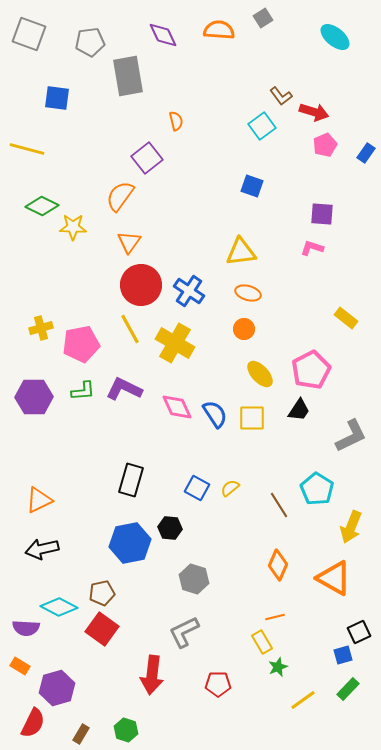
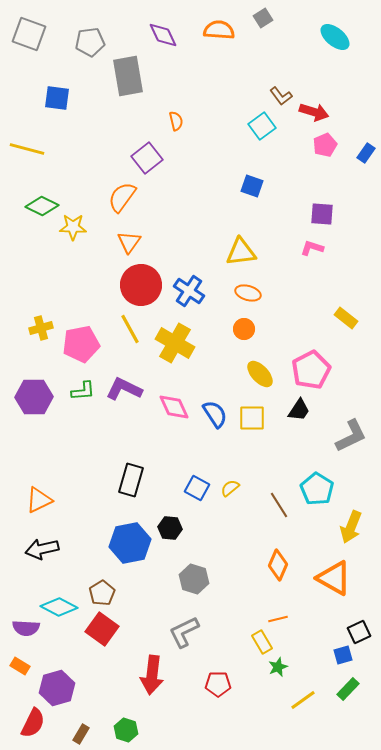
orange semicircle at (120, 196): moved 2 px right, 1 px down
pink diamond at (177, 407): moved 3 px left
brown pentagon at (102, 593): rotated 20 degrees counterclockwise
orange line at (275, 617): moved 3 px right, 2 px down
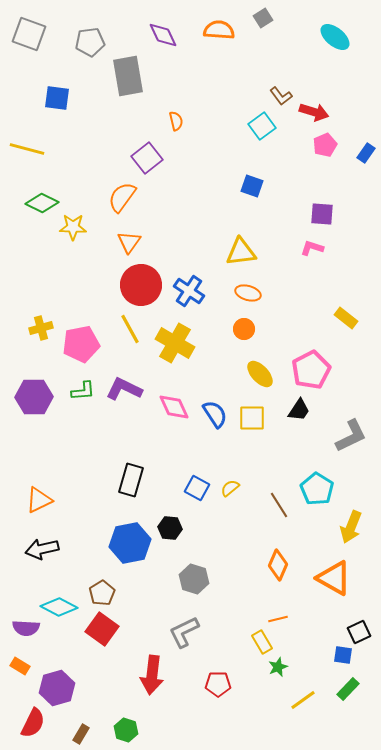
green diamond at (42, 206): moved 3 px up
blue square at (343, 655): rotated 24 degrees clockwise
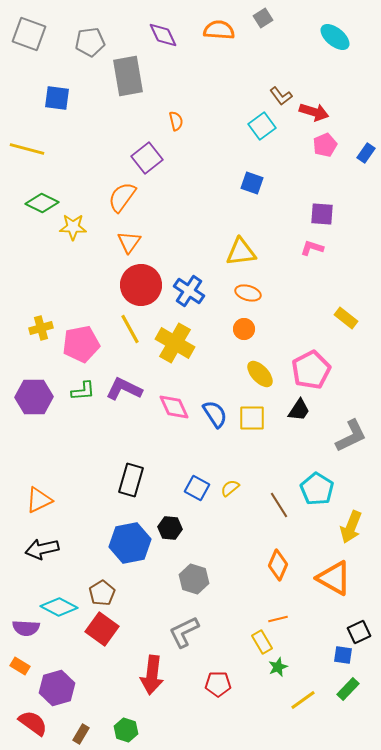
blue square at (252, 186): moved 3 px up
red semicircle at (33, 723): rotated 80 degrees counterclockwise
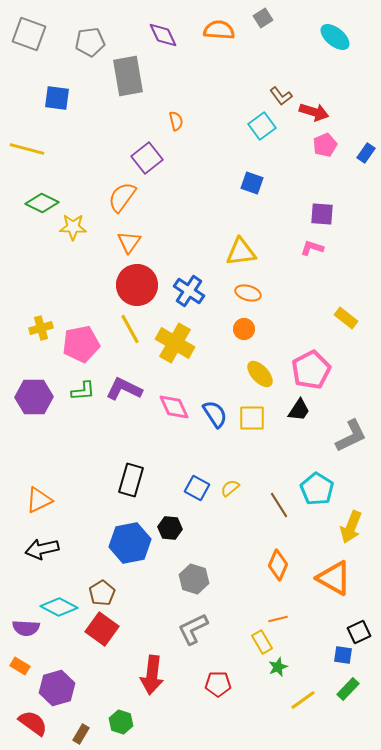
red circle at (141, 285): moved 4 px left
gray L-shape at (184, 632): moved 9 px right, 3 px up
green hexagon at (126, 730): moved 5 px left, 8 px up
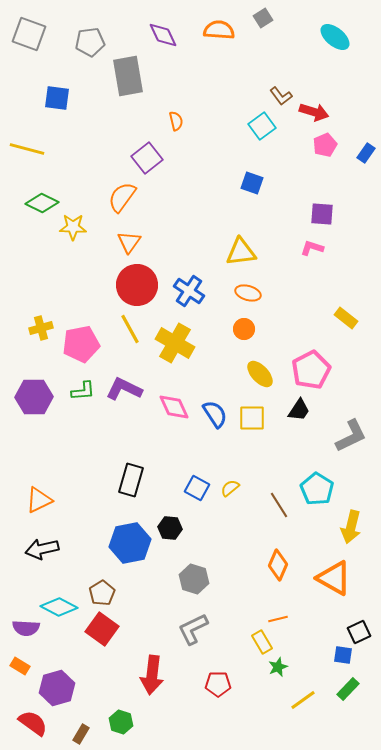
yellow arrow at (351, 527): rotated 8 degrees counterclockwise
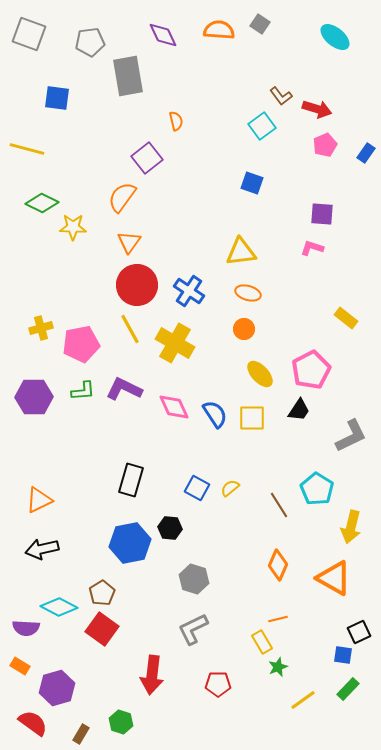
gray square at (263, 18): moved 3 px left, 6 px down; rotated 24 degrees counterclockwise
red arrow at (314, 112): moved 3 px right, 3 px up
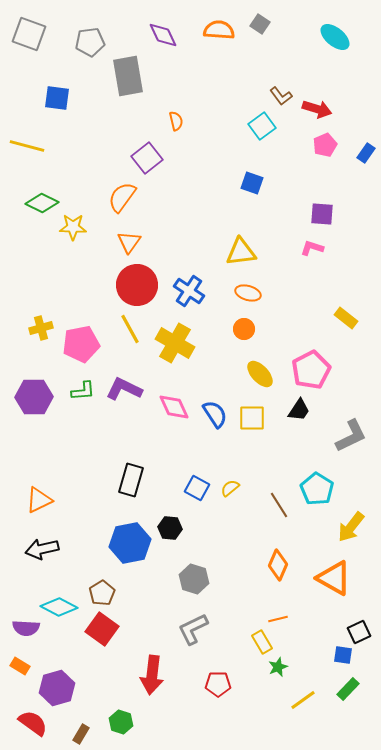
yellow line at (27, 149): moved 3 px up
yellow arrow at (351, 527): rotated 24 degrees clockwise
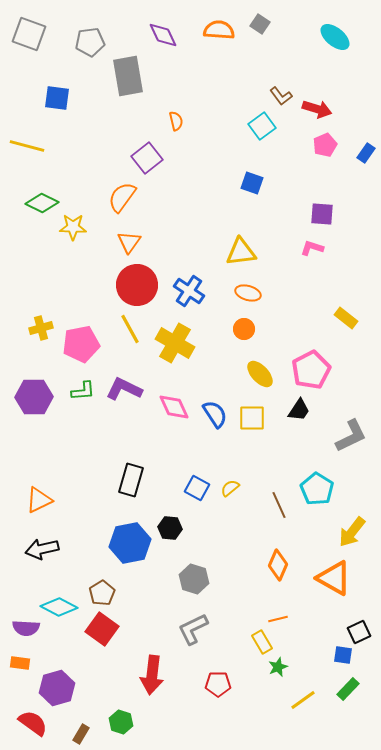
brown line at (279, 505): rotated 8 degrees clockwise
yellow arrow at (351, 527): moved 1 px right, 5 px down
orange rectangle at (20, 666): moved 3 px up; rotated 24 degrees counterclockwise
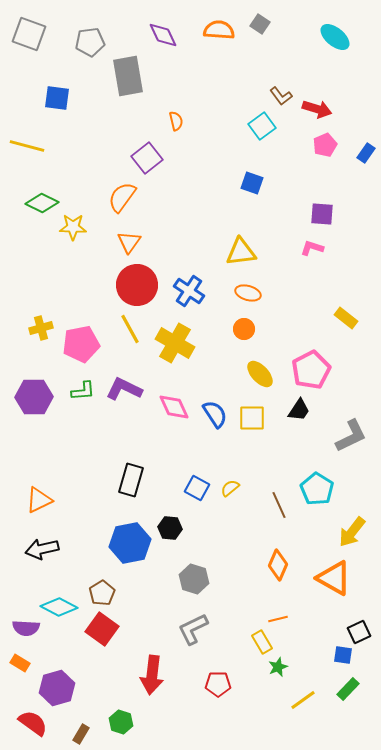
orange rectangle at (20, 663): rotated 24 degrees clockwise
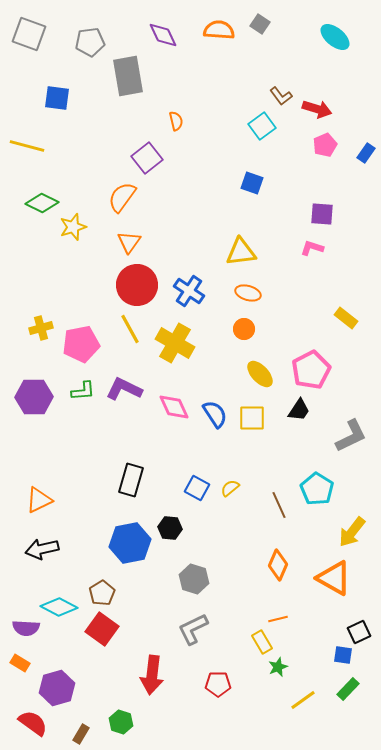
yellow star at (73, 227): rotated 20 degrees counterclockwise
